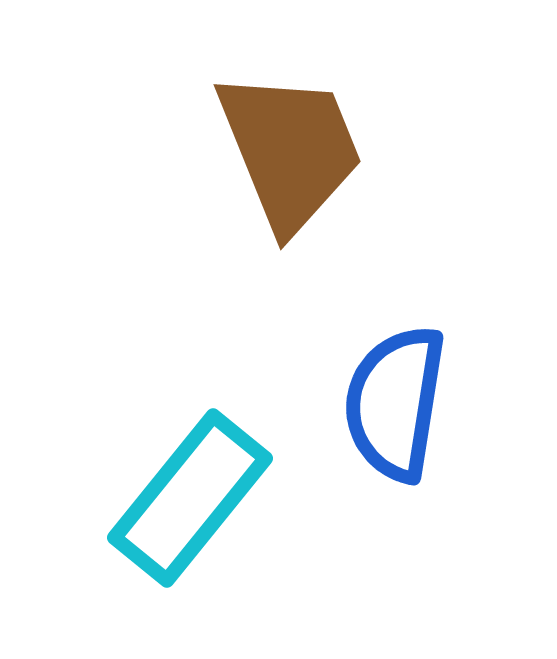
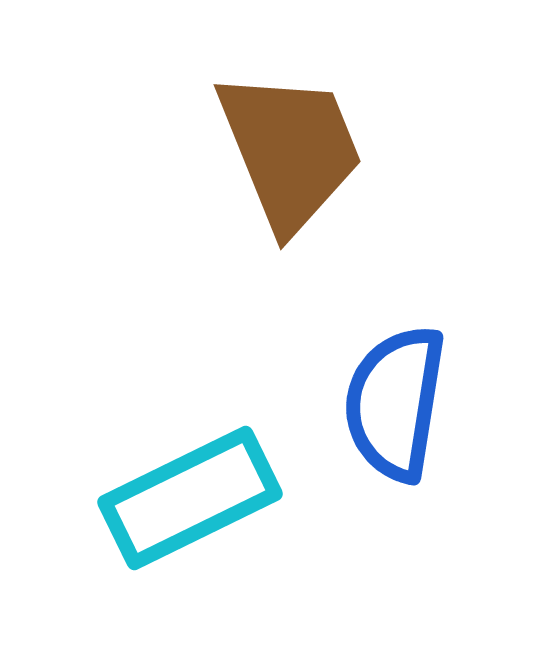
cyan rectangle: rotated 25 degrees clockwise
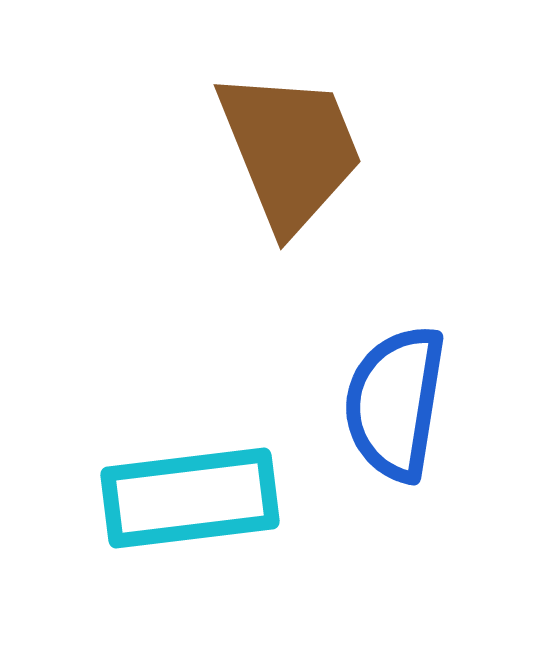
cyan rectangle: rotated 19 degrees clockwise
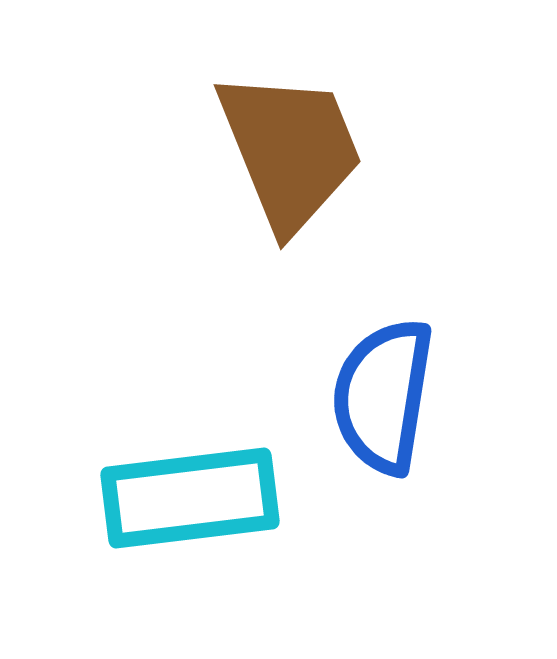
blue semicircle: moved 12 px left, 7 px up
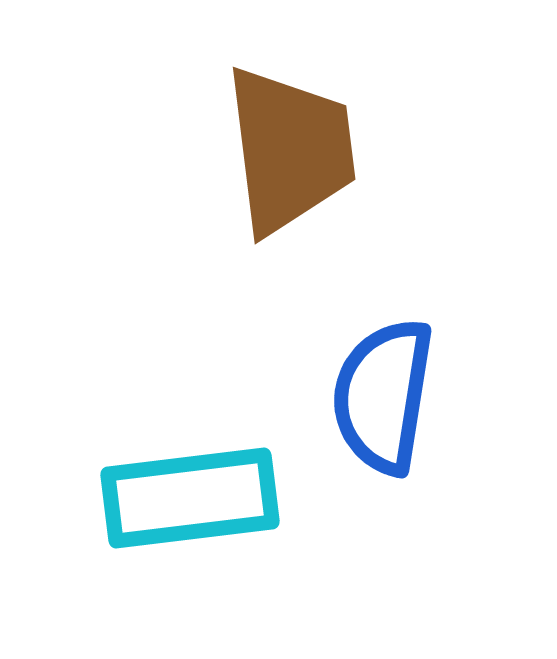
brown trapezoid: rotated 15 degrees clockwise
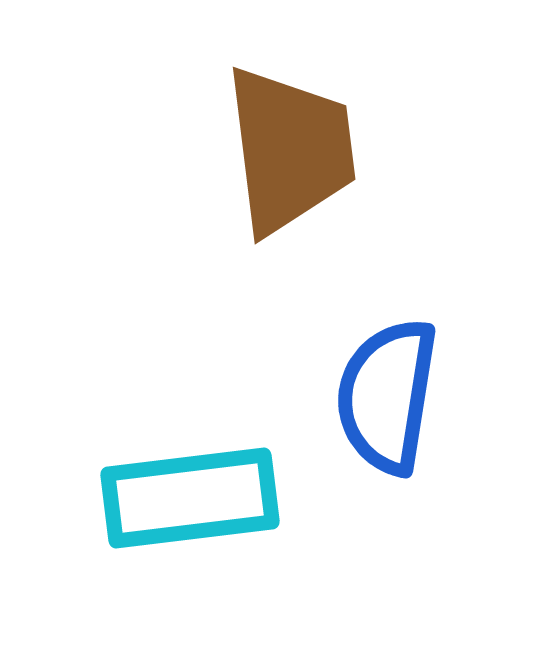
blue semicircle: moved 4 px right
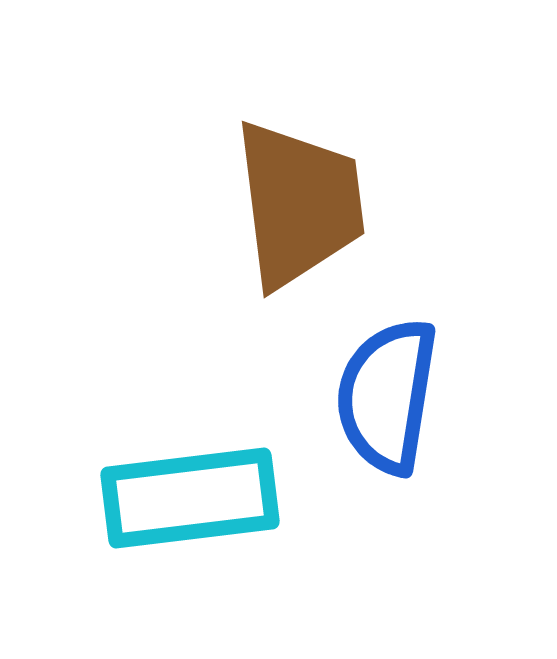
brown trapezoid: moved 9 px right, 54 px down
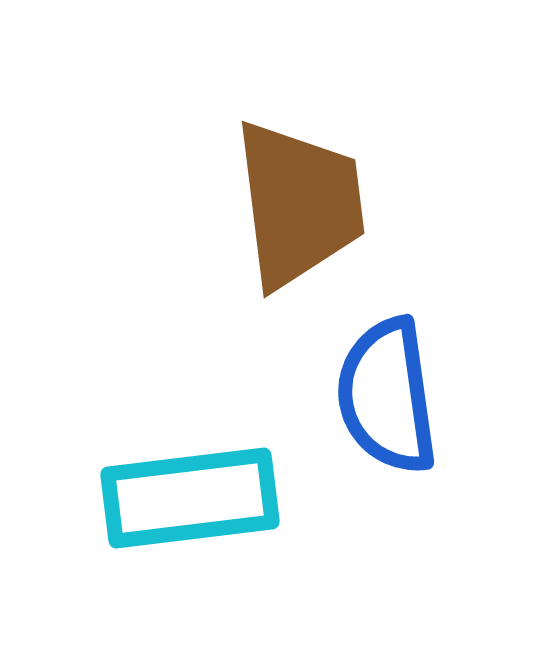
blue semicircle: rotated 17 degrees counterclockwise
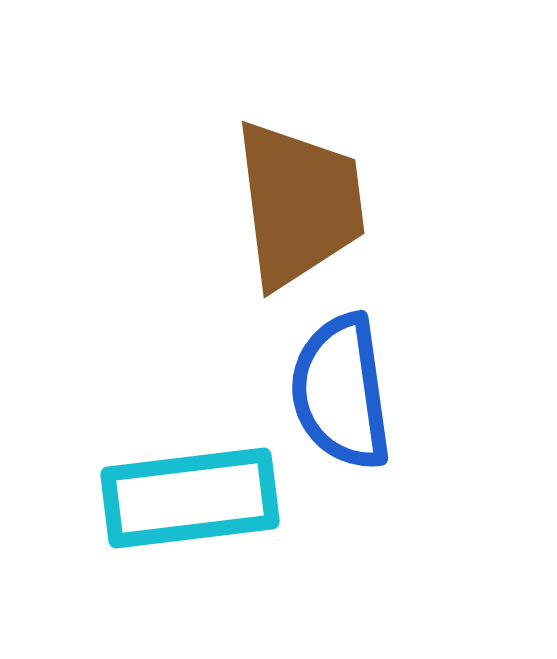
blue semicircle: moved 46 px left, 4 px up
